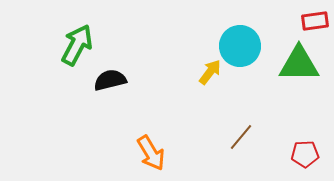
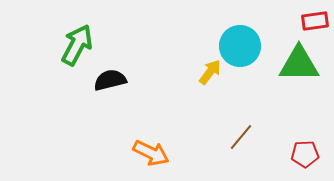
orange arrow: rotated 33 degrees counterclockwise
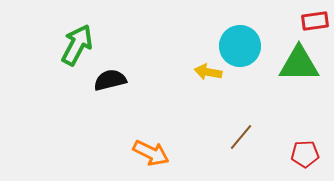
yellow arrow: moved 2 px left; rotated 116 degrees counterclockwise
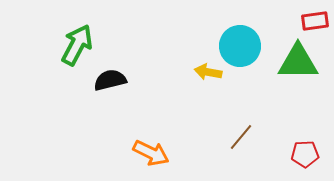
green triangle: moved 1 px left, 2 px up
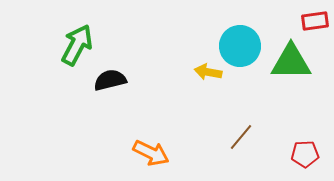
green triangle: moved 7 px left
